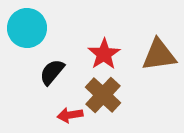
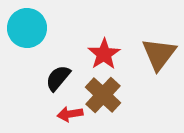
brown triangle: moved 1 px up; rotated 45 degrees counterclockwise
black semicircle: moved 6 px right, 6 px down
red arrow: moved 1 px up
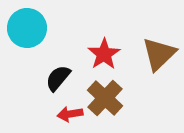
brown triangle: rotated 9 degrees clockwise
brown cross: moved 2 px right, 3 px down
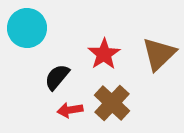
black semicircle: moved 1 px left, 1 px up
brown cross: moved 7 px right, 5 px down
red arrow: moved 4 px up
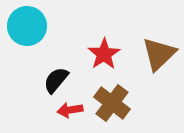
cyan circle: moved 2 px up
black semicircle: moved 1 px left, 3 px down
brown cross: rotated 6 degrees counterclockwise
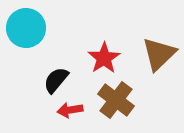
cyan circle: moved 1 px left, 2 px down
red star: moved 4 px down
brown cross: moved 4 px right, 3 px up
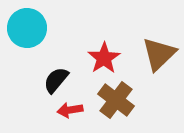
cyan circle: moved 1 px right
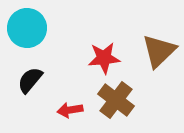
brown triangle: moved 3 px up
red star: rotated 28 degrees clockwise
black semicircle: moved 26 px left
